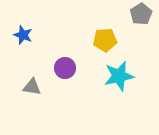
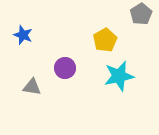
yellow pentagon: rotated 25 degrees counterclockwise
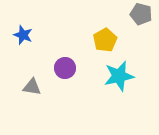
gray pentagon: rotated 25 degrees counterclockwise
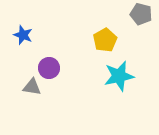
purple circle: moved 16 px left
